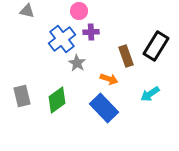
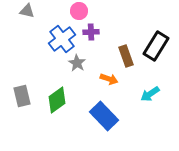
blue rectangle: moved 8 px down
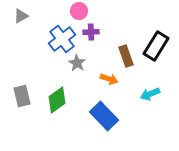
gray triangle: moved 6 px left, 5 px down; rotated 42 degrees counterclockwise
cyan arrow: rotated 12 degrees clockwise
